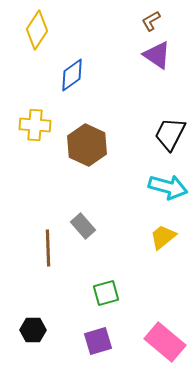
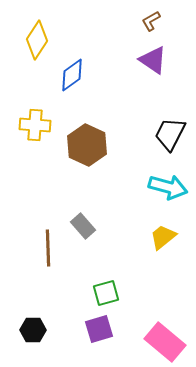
yellow diamond: moved 10 px down
purple triangle: moved 4 px left, 5 px down
purple square: moved 1 px right, 12 px up
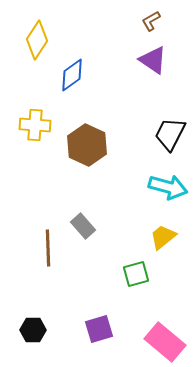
green square: moved 30 px right, 19 px up
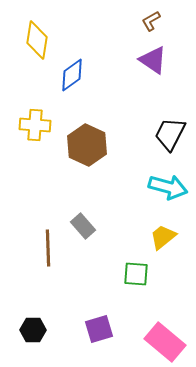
yellow diamond: rotated 24 degrees counterclockwise
green square: rotated 20 degrees clockwise
